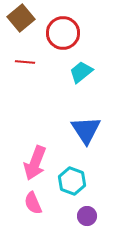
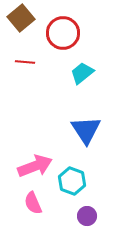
cyan trapezoid: moved 1 px right, 1 px down
pink arrow: moved 3 px down; rotated 132 degrees counterclockwise
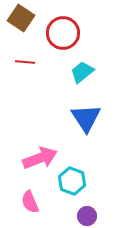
brown square: rotated 16 degrees counterclockwise
cyan trapezoid: moved 1 px up
blue triangle: moved 12 px up
pink arrow: moved 5 px right, 8 px up
pink semicircle: moved 3 px left, 1 px up
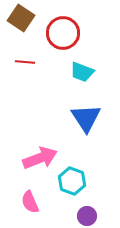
cyan trapezoid: rotated 120 degrees counterclockwise
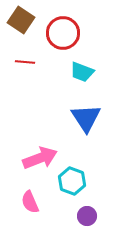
brown square: moved 2 px down
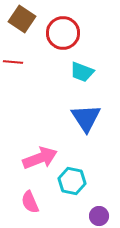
brown square: moved 1 px right, 1 px up
red line: moved 12 px left
cyan hexagon: rotated 8 degrees counterclockwise
purple circle: moved 12 px right
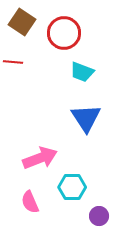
brown square: moved 3 px down
red circle: moved 1 px right
cyan hexagon: moved 6 px down; rotated 12 degrees counterclockwise
